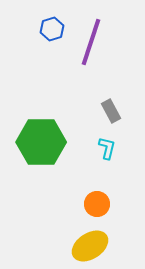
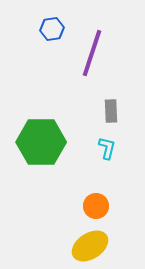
blue hexagon: rotated 10 degrees clockwise
purple line: moved 1 px right, 11 px down
gray rectangle: rotated 25 degrees clockwise
orange circle: moved 1 px left, 2 px down
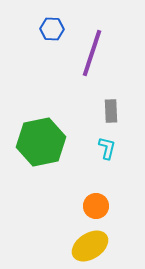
blue hexagon: rotated 10 degrees clockwise
green hexagon: rotated 12 degrees counterclockwise
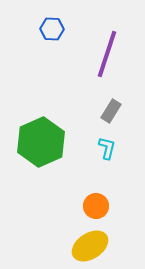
purple line: moved 15 px right, 1 px down
gray rectangle: rotated 35 degrees clockwise
green hexagon: rotated 12 degrees counterclockwise
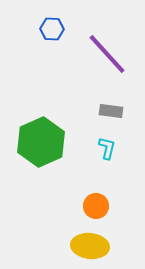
purple line: rotated 60 degrees counterclockwise
gray rectangle: rotated 65 degrees clockwise
yellow ellipse: rotated 39 degrees clockwise
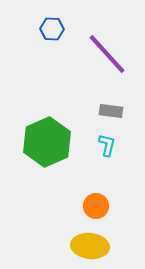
green hexagon: moved 6 px right
cyan L-shape: moved 3 px up
